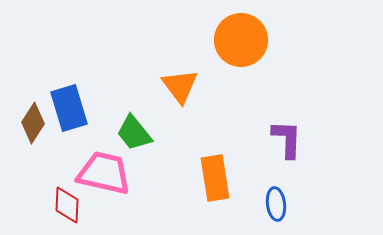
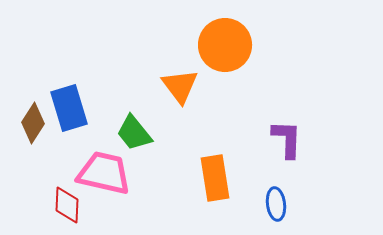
orange circle: moved 16 px left, 5 px down
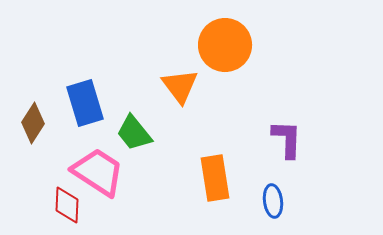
blue rectangle: moved 16 px right, 5 px up
pink trapezoid: moved 6 px left, 1 px up; rotated 20 degrees clockwise
blue ellipse: moved 3 px left, 3 px up
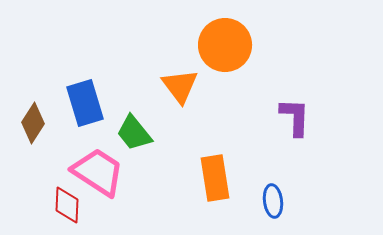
purple L-shape: moved 8 px right, 22 px up
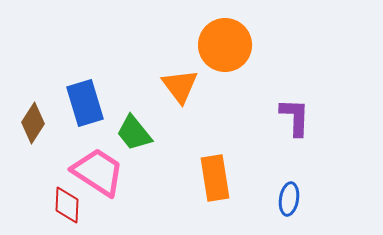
blue ellipse: moved 16 px right, 2 px up; rotated 16 degrees clockwise
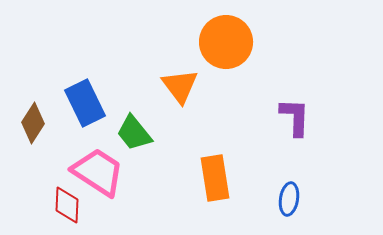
orange circle: moved 1 px right, 3 px up
blue rectangle: rotated 9 degrees counterclockwise
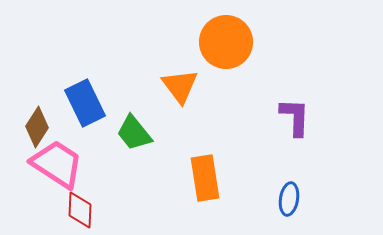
brown diamond: moved 4 px right, 4 px down
pink trapezoid: moved 41 px left, 8 px up
orange rectangle: moved 10 px left
red diamond: moved 13 px right, 5 px down
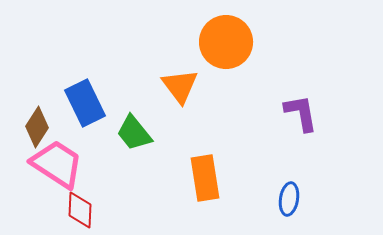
purple L-shape: moved 6 px right, 4 px up; rotated 12 degrees counterclockwise
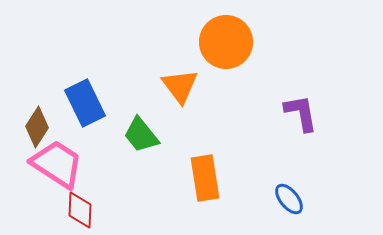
green trapezoid: moved 7 px right, 2 px down
blue ellipse: rotated 48 degrees counterclockwise
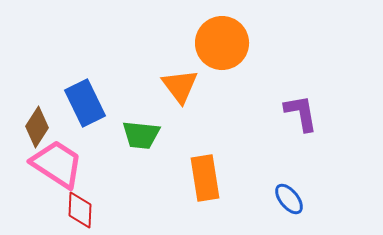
orange circle: moved 4 px left, 1 px down
green trapezoid: rotated 45 degrees counterclockwise
